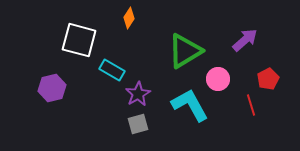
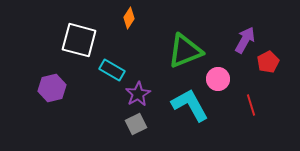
purple arrow: rotated 20 degrees counterclockwise
green triangle: rotated 9 degrees clockwise
red pentagon: moved 17 px up
gray square: moved 2 px left; rotated 10 degrees counterclockwise
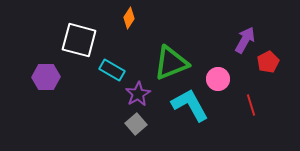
green triangle: moved 14 px left, 12 px down
purple hexagon: moved 6 px left, 11 px up; rotated 12 degrees clockwise
gray square: rotated 15 degrees counterclockwise
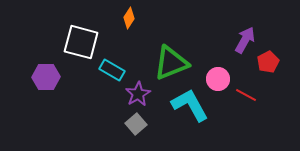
white square: moved 2 px right, 2 px down
red line: moved 5 px left, 10 px up; rotated 45 degrees counterclockwise
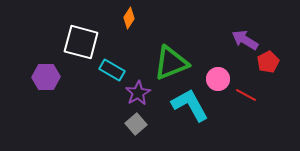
purple arrow: rotated 88 degrees counterclockwise
purple star: moved 1 px up
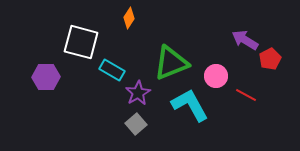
red pentagon: moved 2 px right, 3 px up
pink circle: moved 2 px left, 3 px up
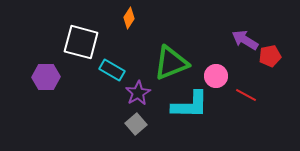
red pentagon: moved 3 px up; rotated 15 degrees clockwise
cyan L-shape: rotated 120 degrees clockwise
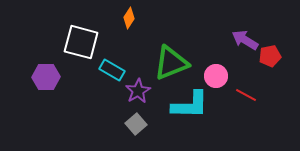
purple star: moved 2 px up
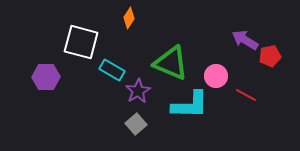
green triangle: rotated 45 degrees clockwise
